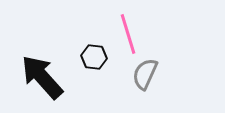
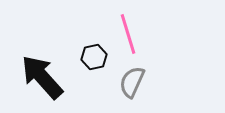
black hexagon: rotated 20 degrees counterclockwise
gray semicircle: moved 13 px left, 8 px down
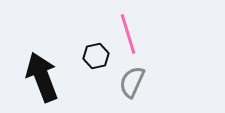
black hexagon: moved 2 px right, 1 px up
black arrow: rotated 21 degrees clockwise
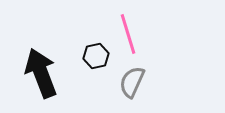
black arrow: moved 1 px left, 4 px up
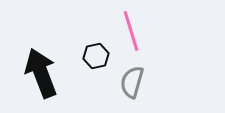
pink line: moved 3 px right, 3 px up
gray semicircle: rotated 8 degrees counterclockwise
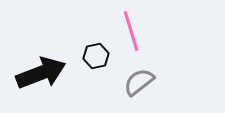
black arrow: rotated 90 degrees clockwise
gray semicircle: moved 7 px right; rotated 36 degrees clockwise
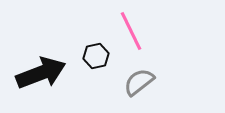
pink line: rotated 9 degrees counterclockwise
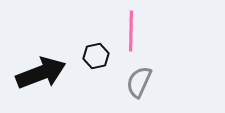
pink line: rotated 27 degrees clockwise
gray semicircle: rotated 28 degrees counterclockwise
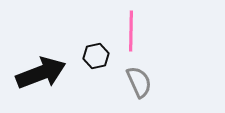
gray semicircle: rotated 132 degrees clockwise
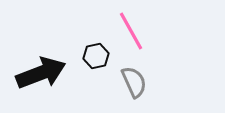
pink line: rotated 30 degrees counterclockwise
gray semicircle: moved 5 px left
